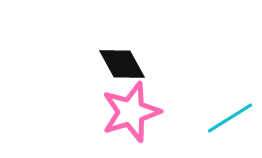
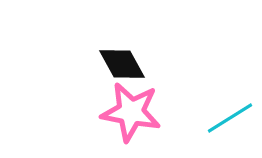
pink star: rotated 28 degrees clockwise
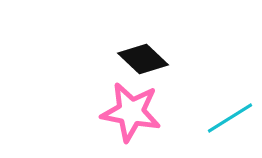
black diamond: moved 21 px right, 5 px up; rotated 18 degrees counterclockwise
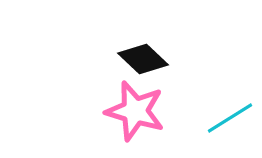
pink star: moved 4 px right, 1 px up; rotated 6 degrees clockwise
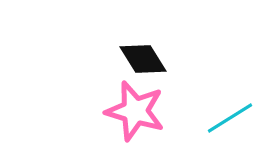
black diamond: rotated 15 degrees clockwise
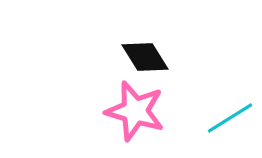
black diamond: moved 2 px right, 2 px up
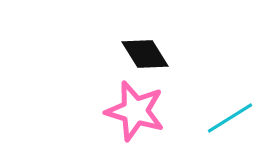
black diamond: moved 3 px up
